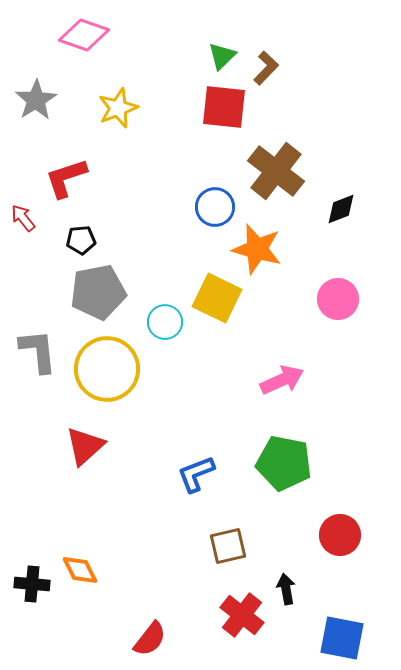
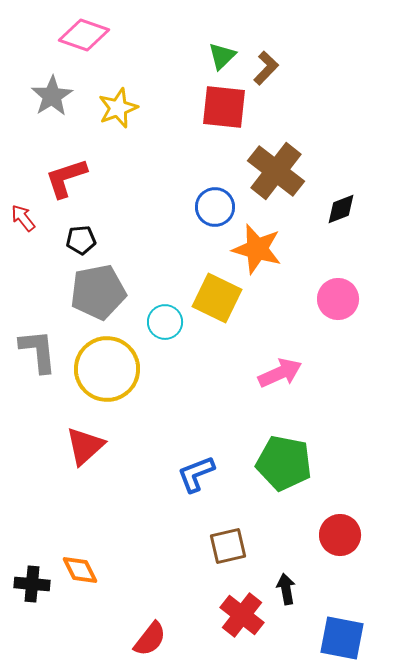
gray star: moved 16 px right, 4 px up
pink arrow: moved 2 px left, 7 px up
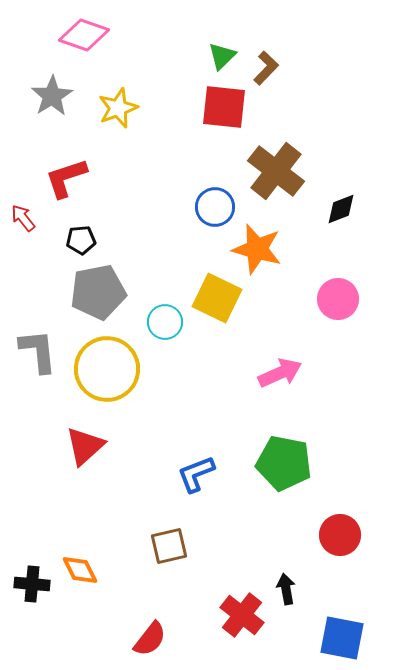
brown square: moved 59 px left
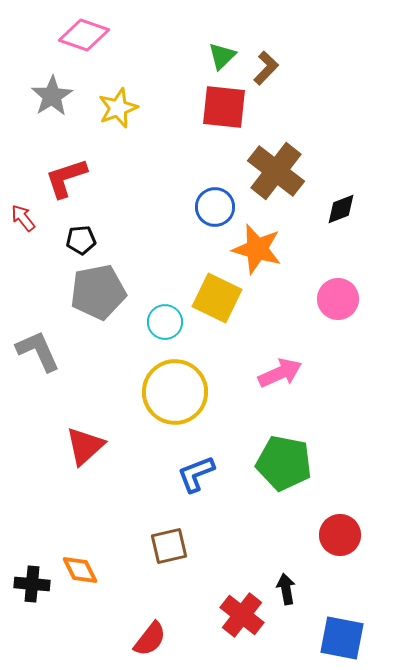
gray L-shape: rotated 18 degrees counterclockwise
yellow circle: moved 68 px right, 23 px down
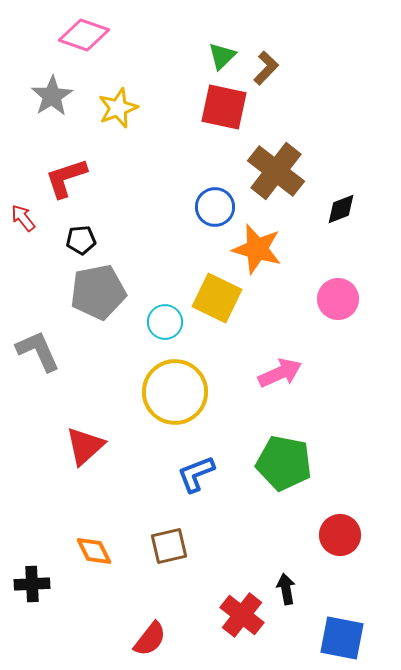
red square: rotated 6 degrees clockwise
orange diamond: moved 14 px right, 19 px up
black cross: rotated 8 degrees counterclockwise
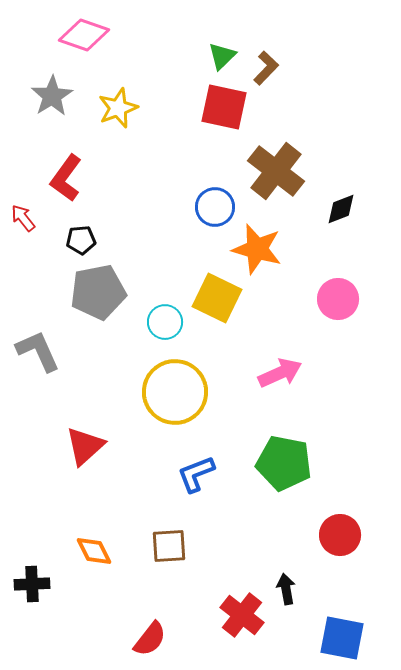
red L-shape: rotated 36 degrees counterclockwise
brown square: rotated 9 degrees clockwise
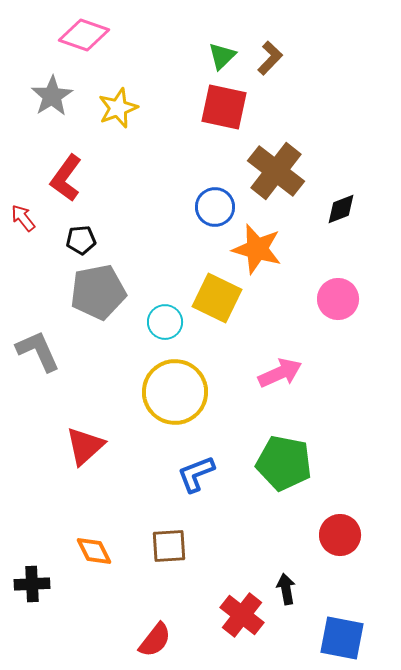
brown L-shape: moved 4 px right, 10 px up
red semicircle: moved 5 px right, 1 px down
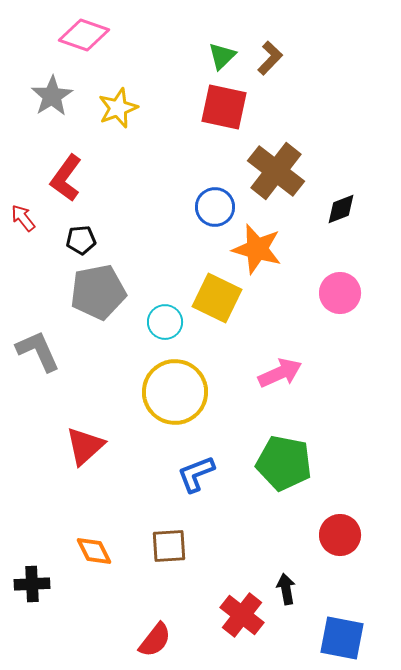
pink circle: moved 2 px right, 6 px up
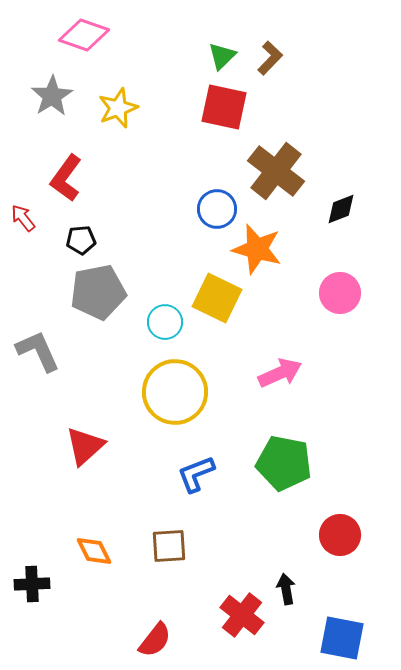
blue circle: moved 2 px right, 2 px down
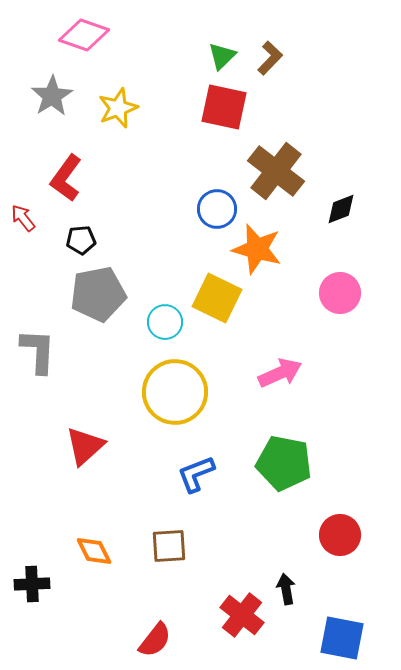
gray pentagon: moved 2 px down
gray L-shape: rotated 27 degrees clockwise
